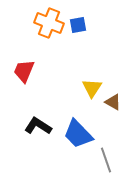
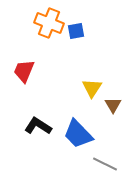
blue square: moved 2 px left, 6 px down
brown triangle: moved 3 px down; rotated 30 degrees clockwise
gray line: moved 1 px left, 4 px down; rotated 45 degrees counterclockwise
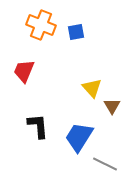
orange cross: moved 8 px left, 2 px down
blue square: moved 1 px down
yellow triangle: rotated 15 degrees counterclockwise
brown triangle: moved 1 px left, 1 px down
black L-shape: rotated 52 degrees clockwise
blue trapezoid: moved 1 px right, 3 px down; rotated 76 degrees clockwise
